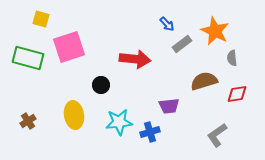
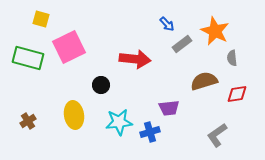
pink square: rotated 8 degrees counterclockwise
purple trapezoid: moved 2 px down
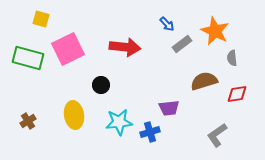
pink square: moved 1 px left, 2 px down
red arrow: moved 10 px left, 12 px up
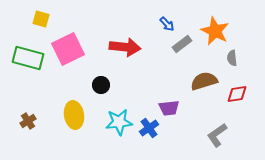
blue cross: moved 1 px left, 4 px up; rotated 18 degrees counterclockwise
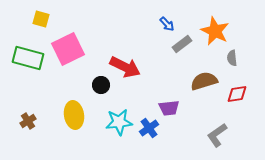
red arrow: moved 20 px down; rotated 20 degrees clockwise
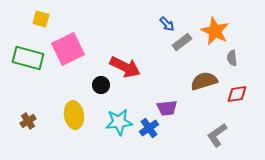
gray rectangle: moved 2 px up
purple trapezoid: moved 2 px left
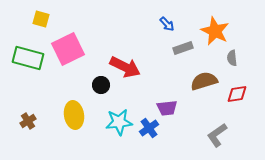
gray rectangle: moved 1 px right, 6 px down; rotated 18 degrees clockwise
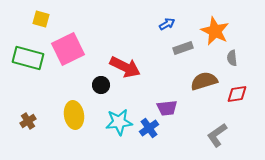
blue arrow: rotated 77 degrees counterclockwise
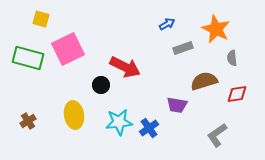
orange star: moved 1 px right, 2 px up
purple trapezoid: moved 10 px right, 3 px up; rotated 15 degrees clockwise
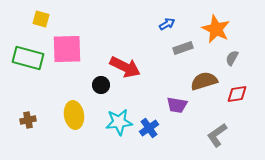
pink square: moved 1 px left; rotated 24 degrees clockwise
gray semicircle: rotated 35 degrees clockwise
brown cross: moved 1 px up; rotated 21 degrees clockwise
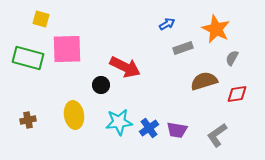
purple trapezoid: moved 25 px down
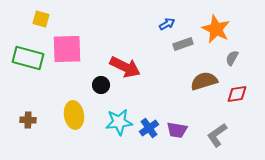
gray rectangle: moved 4 px up
brown cross: rotated 14 degrees clockwise
